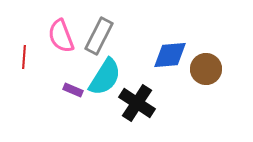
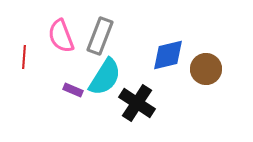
gray rectangle: moved 1 px right; rotated 6 degrees counterclockwise
blue diamond: moved 2 px left; rotated 9 degrees counterclockwise
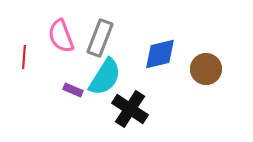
gray rectangle: moved 2 px down
blue diamond: moved 8 px left, 1 px up
black cross: moved 7 px left, 6 px down
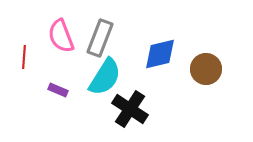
purple rectangle: moved 15 px left
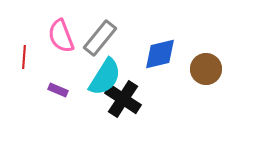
gray rectangle: rotated 18 degrees clockwise
black cross: moved 7 px left, 10 px up
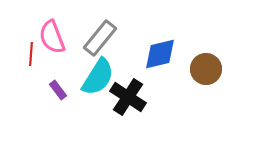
pink semicircle: moved 9 px left, 1 px down
red line: moved 7 px right, 3 px up
cyan semicircle: moved 7 px left
purple rectangle: rotated 30 degrees clockwise
black cross: moved 5 px right, 2 px up
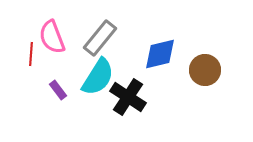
brown circle: moved 1 px left, 1 px down
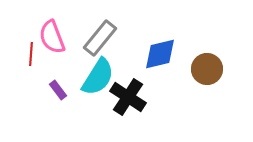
brown circle: moved 2 px right, 1 px up
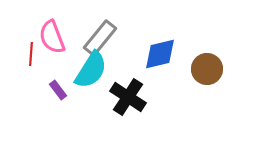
cyan semicircle: moved 7 px left, 7 px up
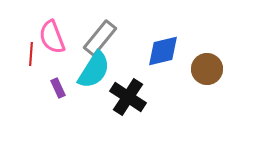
blue diamond: moved 3 px right, 3 px up
cyan semicircle: moved 3 px right
purple rectangle: moved 2 px up; rotated 12 degrees clockwise
